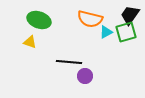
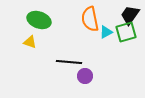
orange semicircle: rotated 65 degrees clockwise
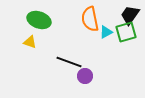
black line: rotated 15 degrees clockwise
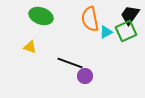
green ellipse: moved 2 px right, 4 px up
green square: moved 1 px up; rotated 10 degrees counterclockwise
yellow triangle: moved 5 px down
black line: moved 1 px right, 1 px down
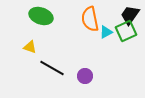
black line: moved 18 px left, 5 px down; rotated 10 degrees clockwise
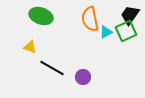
purple circle: moved 2 px left, 1 px down
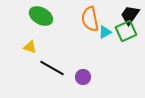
green ellipse: rotated 10 degrees clockwise
cyan triangle: moved 1 px left
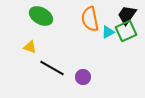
black trapezoid: moved 3 px left
cyan triangle: moved 3 px right
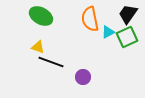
black trapezoid: moved 1 px right, 1 px up
green square: moved 1 px right, 6 px down
yellow triangle: moved 8 px right
black line: moved 1 px left, 6 px up; rotated 10 degrees counterclockwise
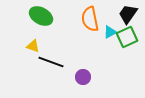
cyan triangle: moved 2 px right
yellow triangle: moved 5 px left, 1 px up
